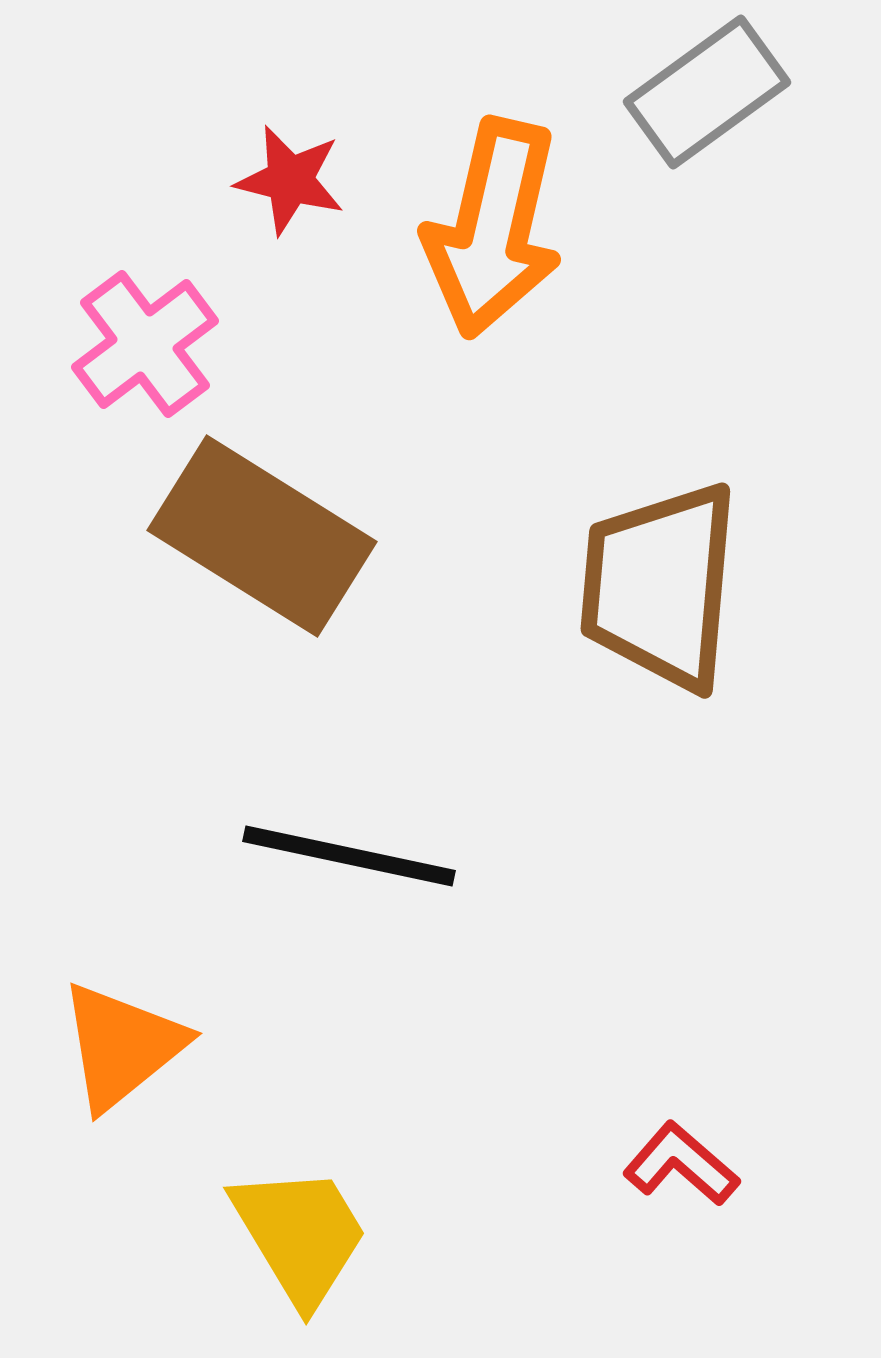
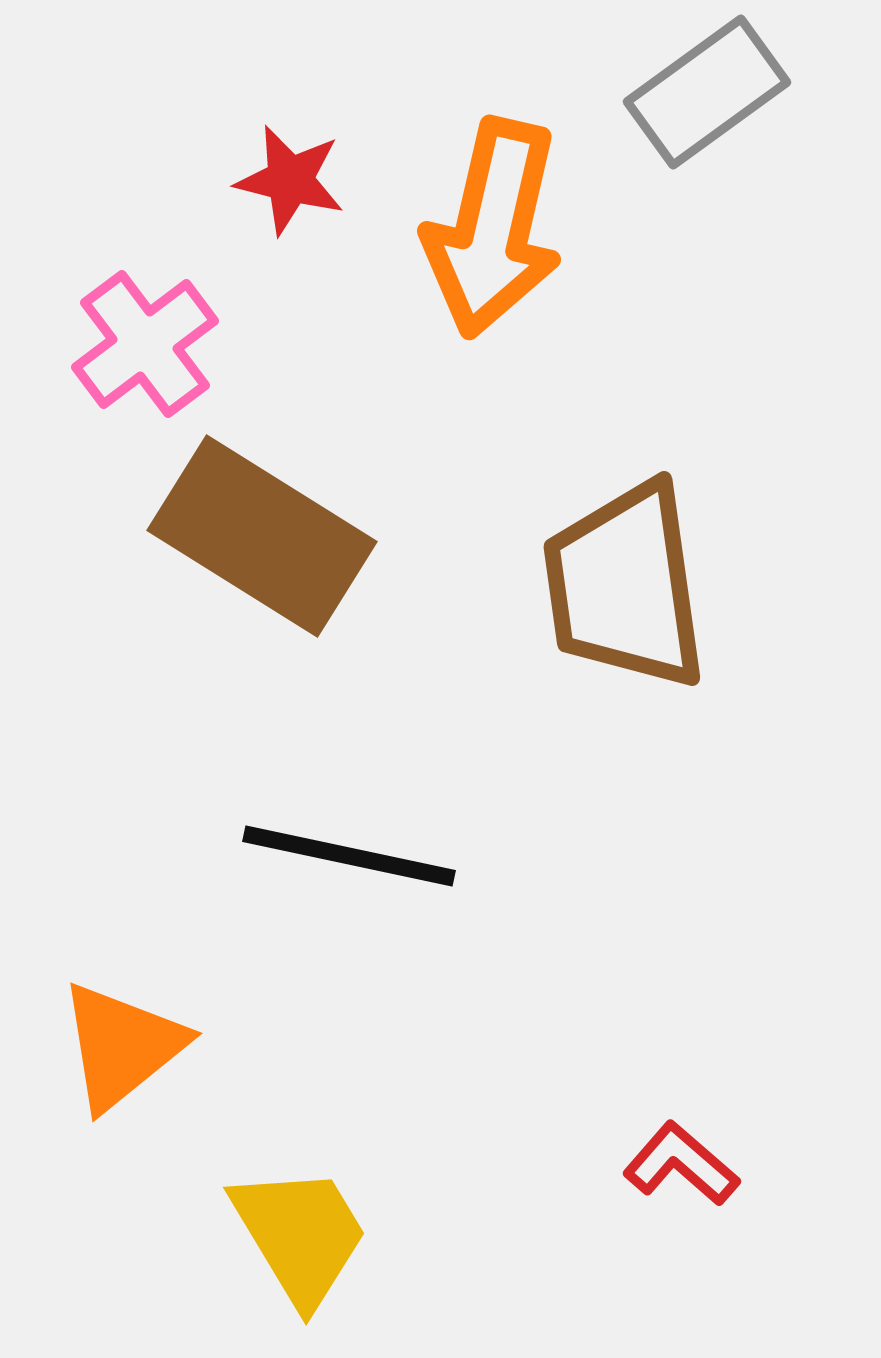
brown trapezoid: moved 35 px left; rotated 13 degrees counterclockwise
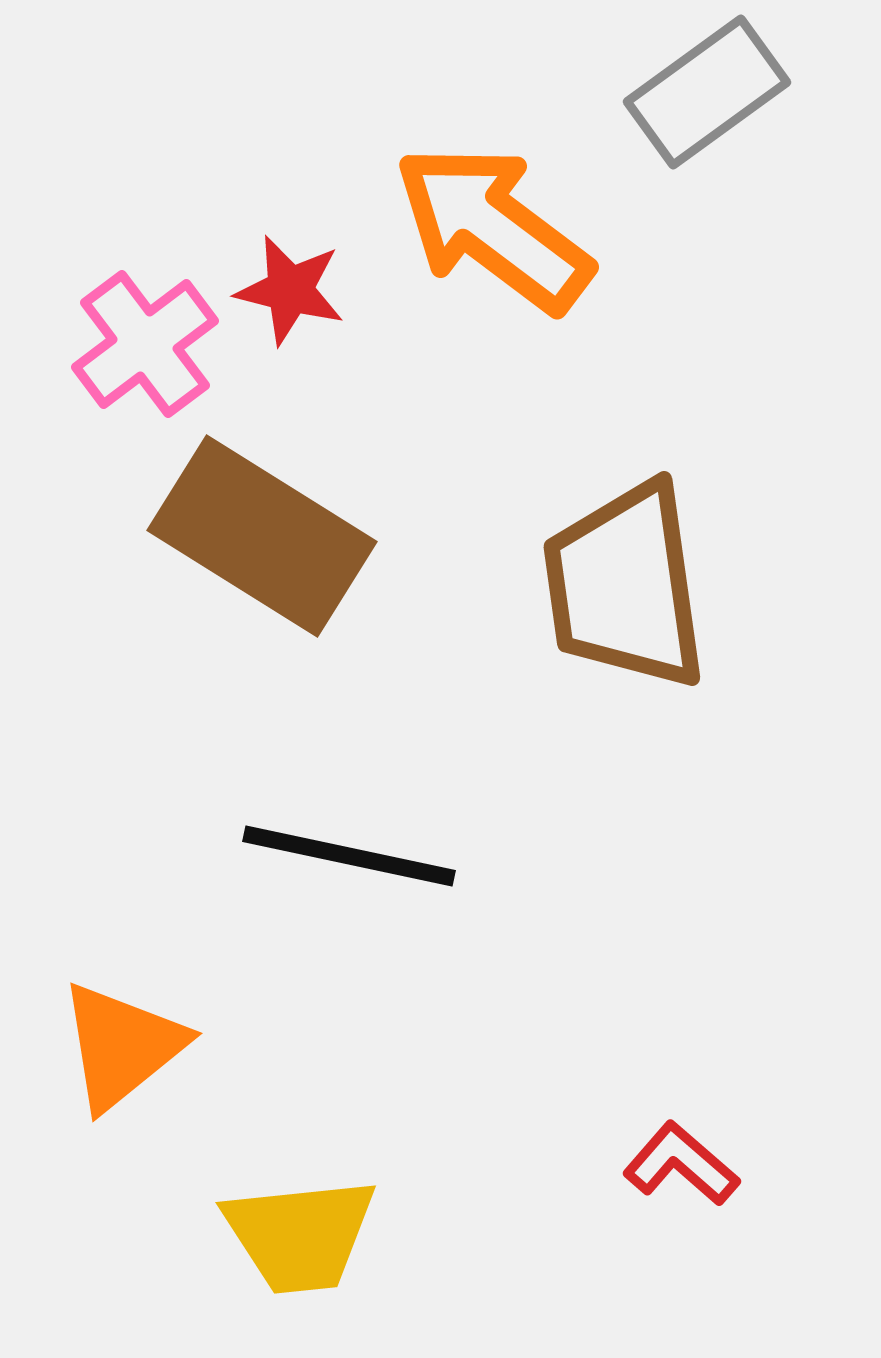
red star: moved 110 px down
orange arrow: rotated 114 degrees clockwise
yellow trapezoid: rotated 115 degrees clockwise
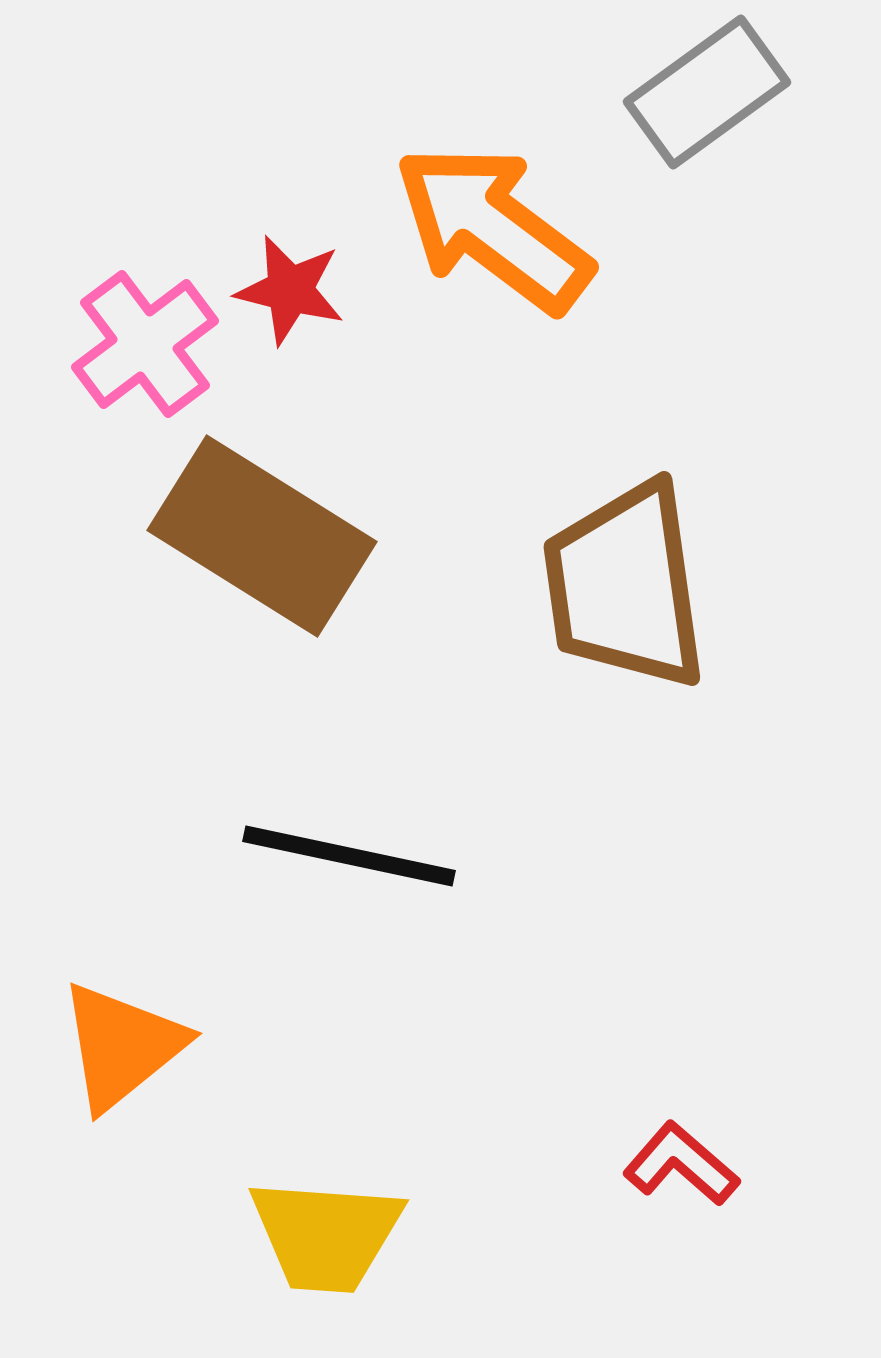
yellow trapezoid: moved 26 px right; rotated 10 degrees clockwise
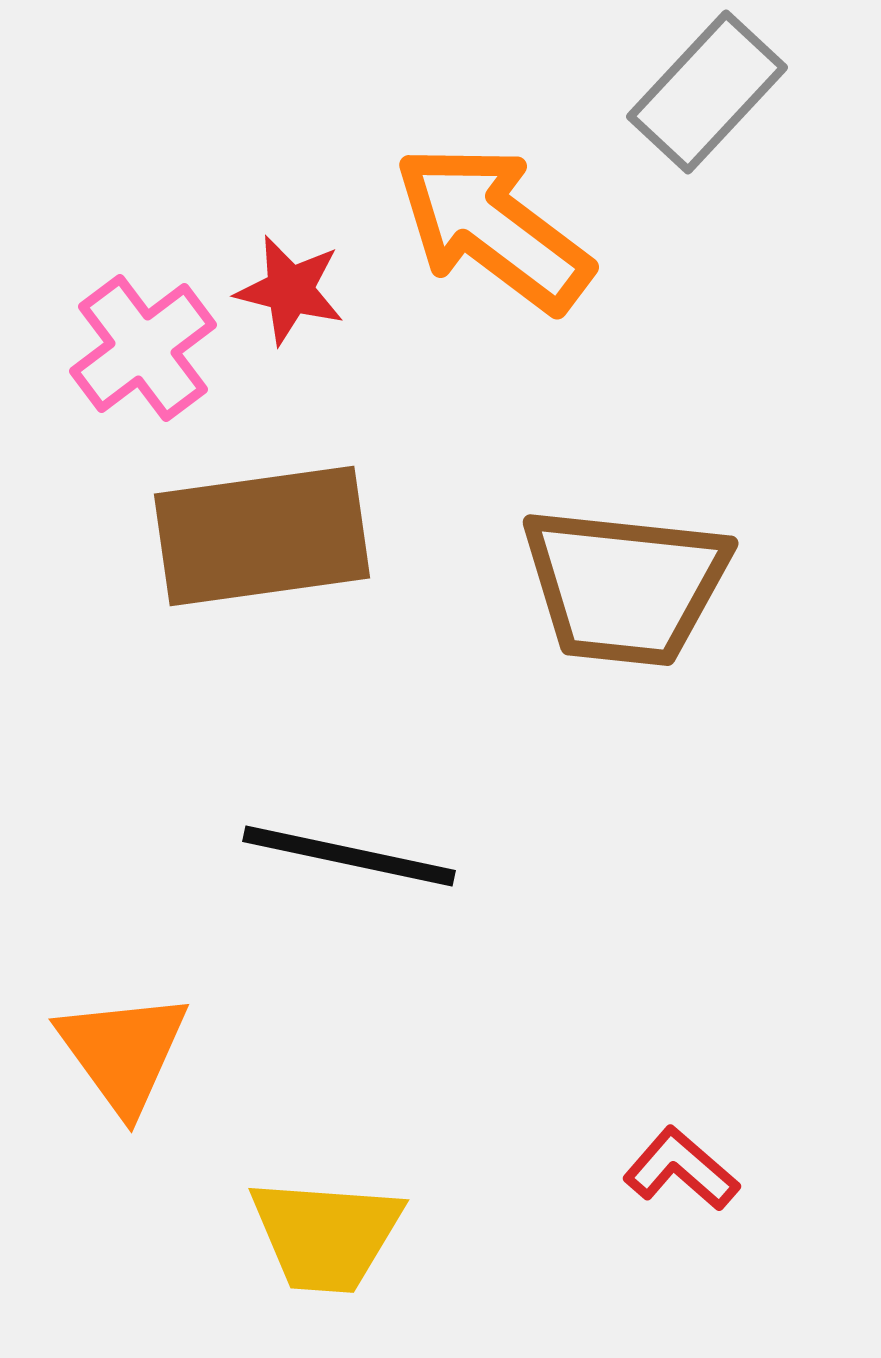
gray rectangle: rotated 11 degrees counterclockwise
pink cross: moved 2 px left, 4 px down
brown rectangle: rotated 40 degrees counterclockwise
brown trapezoid: rotated 76 degrees counterclockwise
orange triangle: moved 1 px right, 6 px down; rotated 27 degrees counterclockwise
red L-shape: moved 5 px down
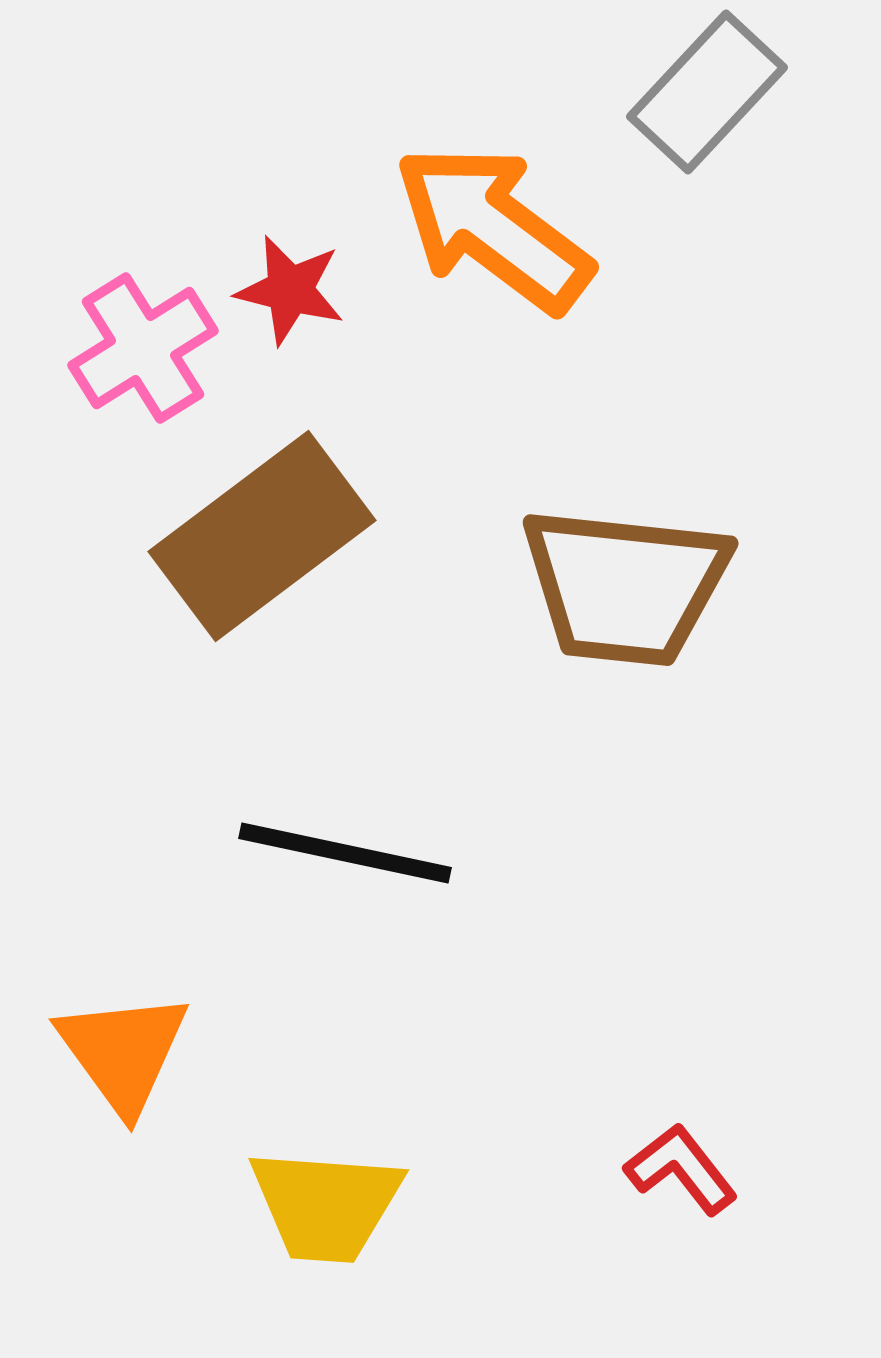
pink cross: rotated 5 degrees clockwise
brown rectangle: rotated 29 degrees counterclockwise
black line: moved 4 px left, 3 px up
red L-shape: rotated 11 degrees clockwise
yellow trapezoid: moved 30 px up
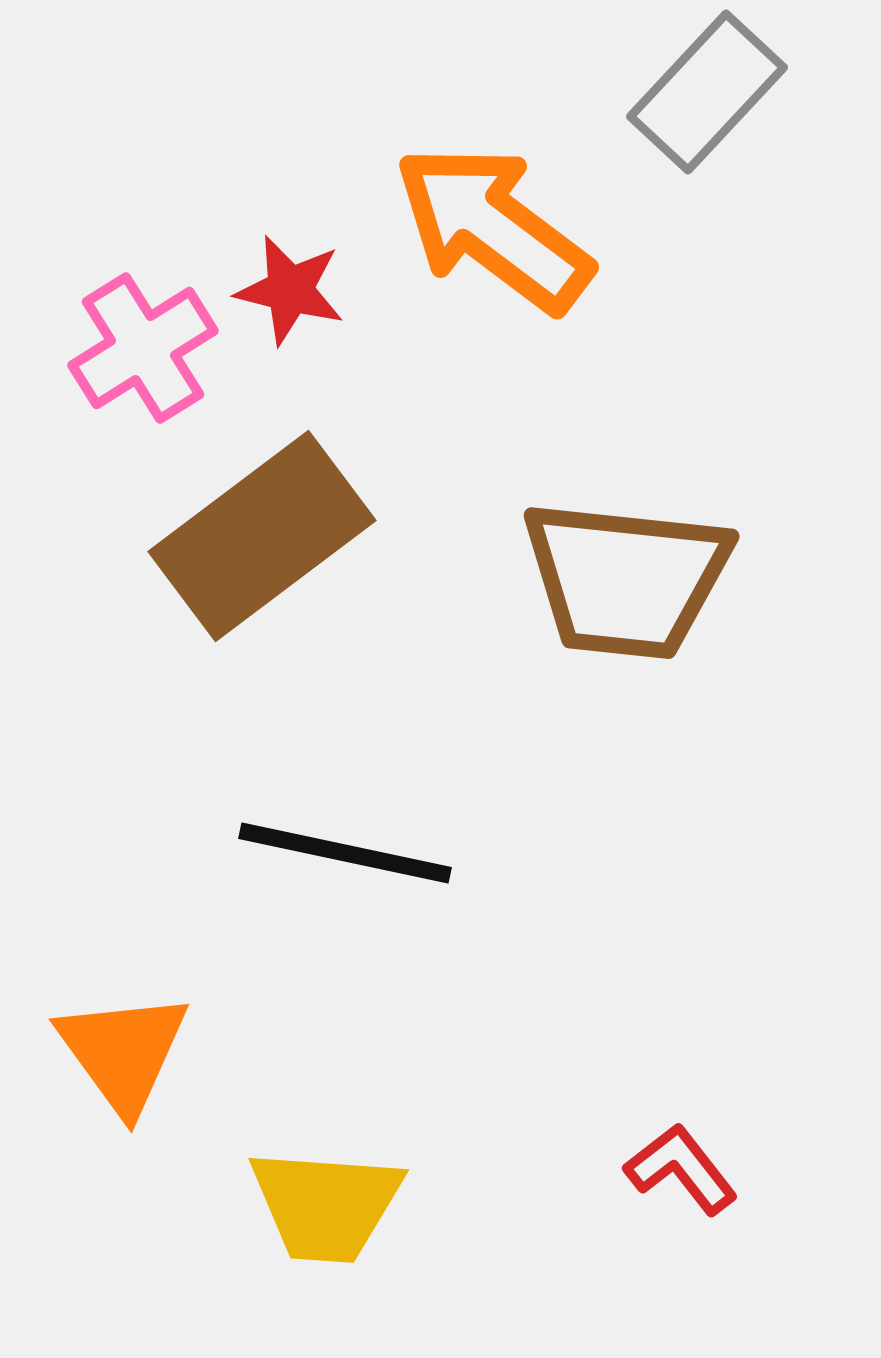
brown trapezoid: moved 1 px right, 7 px up
